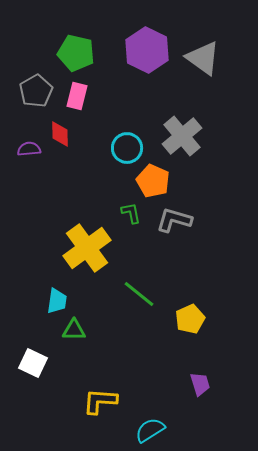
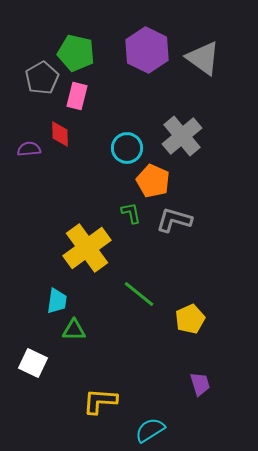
gray pentagon: moved 6 px right, 13 px up
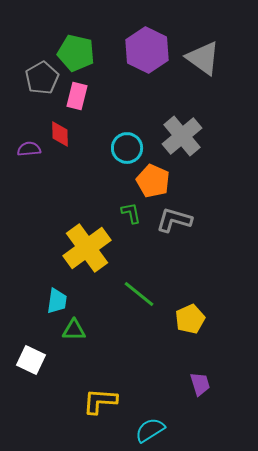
white square: moved 2 px left, 3 px up
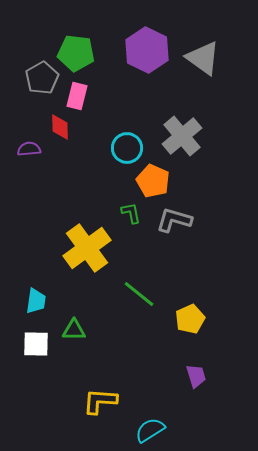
green pentagon: rotated 6 degrees counterclockwise
red diamond: moved 7 px up
cyan trapezoid: moved 21 px left
white square: moved 5 px right, 16 px up; rotated 24 degrees counterclockwise
purple trapezoid: moved 4 px left, 8 px up
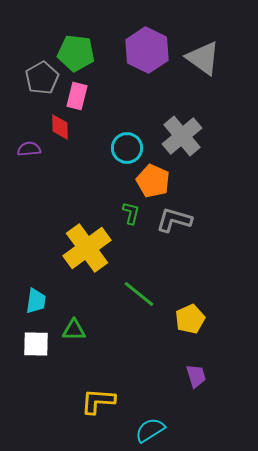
green L-shape: rotated 25 degrees clockwise
yellow L-shape: moved 2 px left
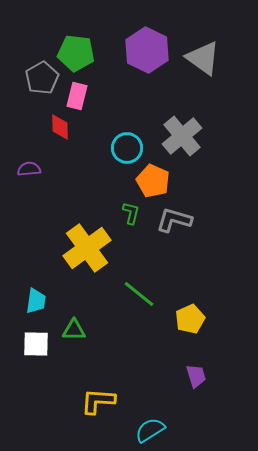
purple semicircle: moved 20 px down
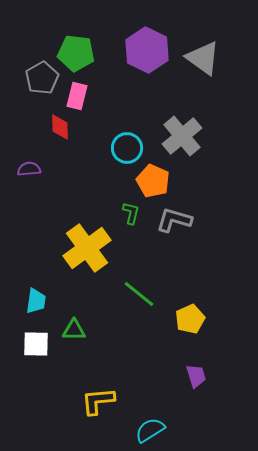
yellow L-shape: rotated 9 degrees counterclockwise
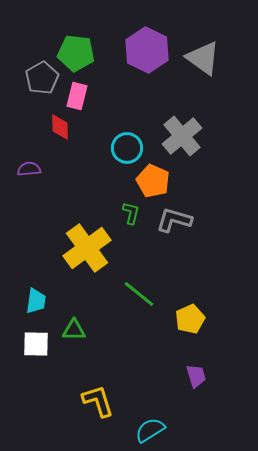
yellow L-shape: rotated 78 degrees clockwise
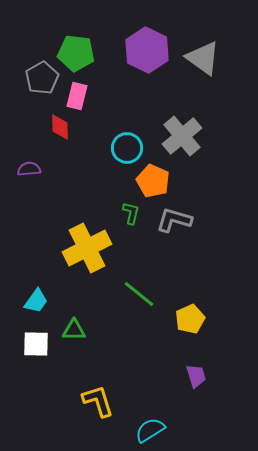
yellow cross: rotated 9 degrees clockwise
cyan trapezoid: rotated 28 degrees clockwise
